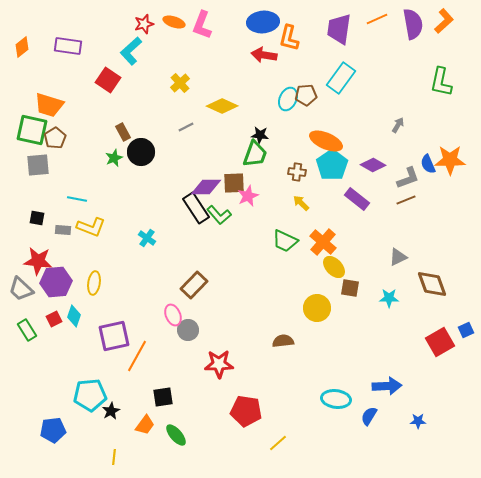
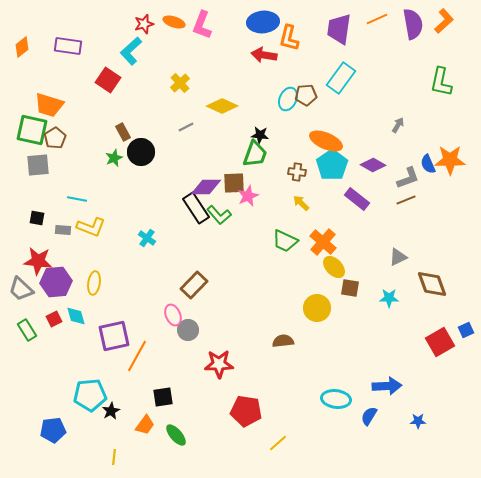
cyan diamond at (74, 316): moved 2 px right; rotated 35 degrees counterclockwise
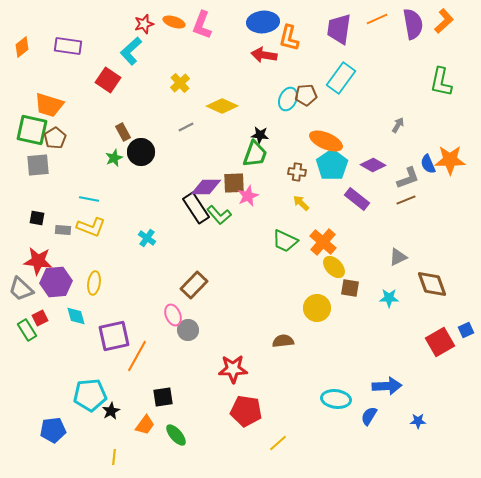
cyan line at (77, 199): moved 12 px right
red square at (54, 319): moved 14 px left, 1 px up
red star at (219, 364): moved 14 px right, 5 px down
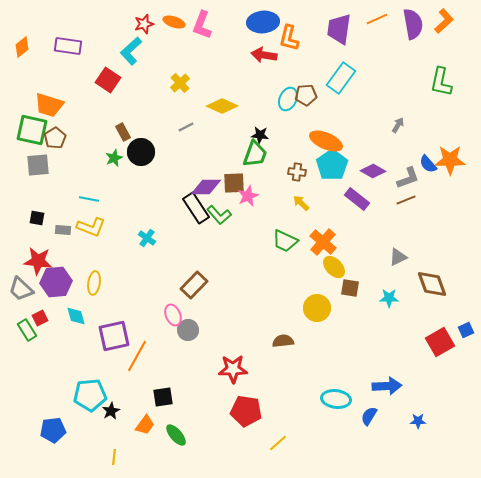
blue semicircle at (428, 164): rotated 18 degrees counterclockwise
purple diamond at (373, 165): moved 6 px down
